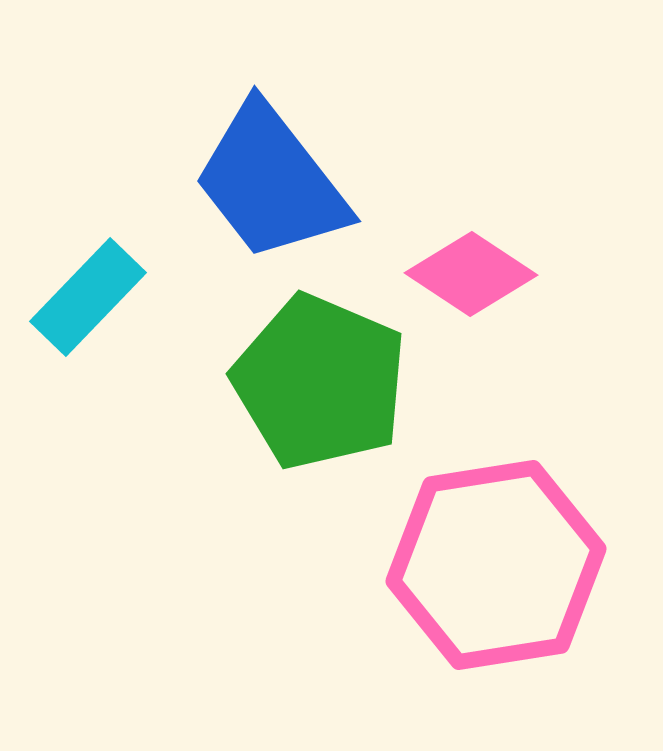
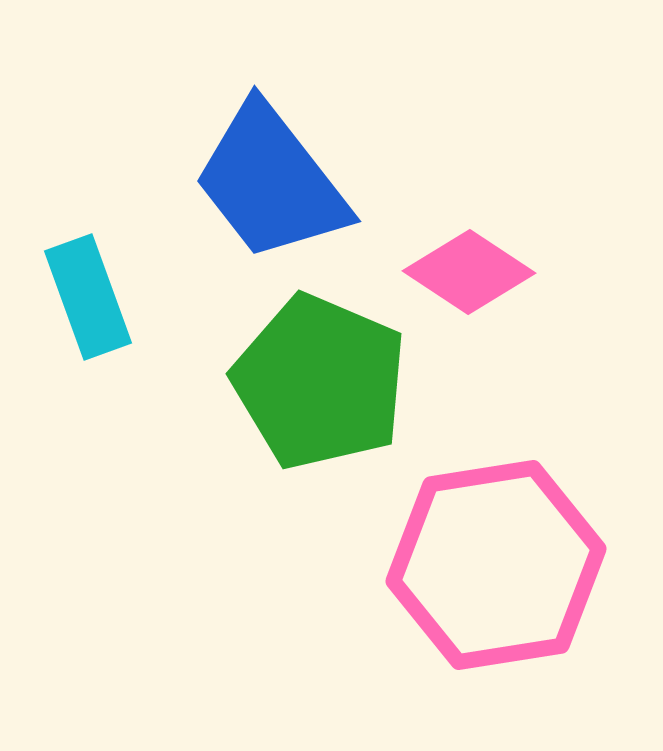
pink diamond: moved 2 px left, 2 px up
cyan rectangle: rotated 64 degrees counterclockwise
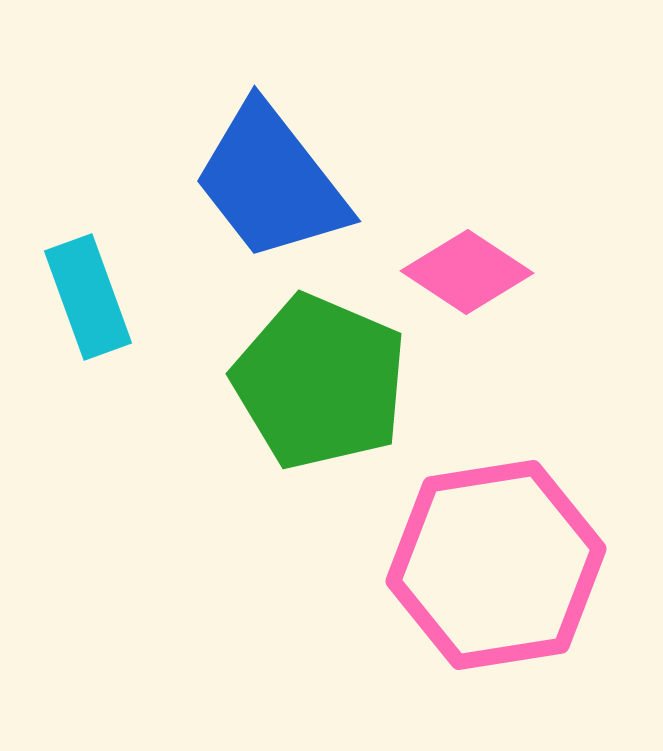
pink diamond: moved 2 px left
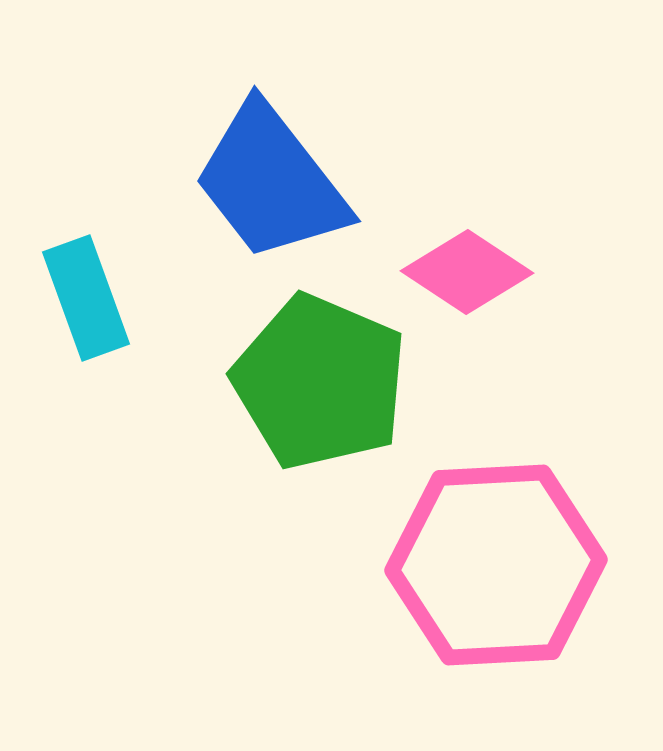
cyan rectangle: moved 2 px left, 1 px down
pink hexagon: rotated 6 degrees clockwise
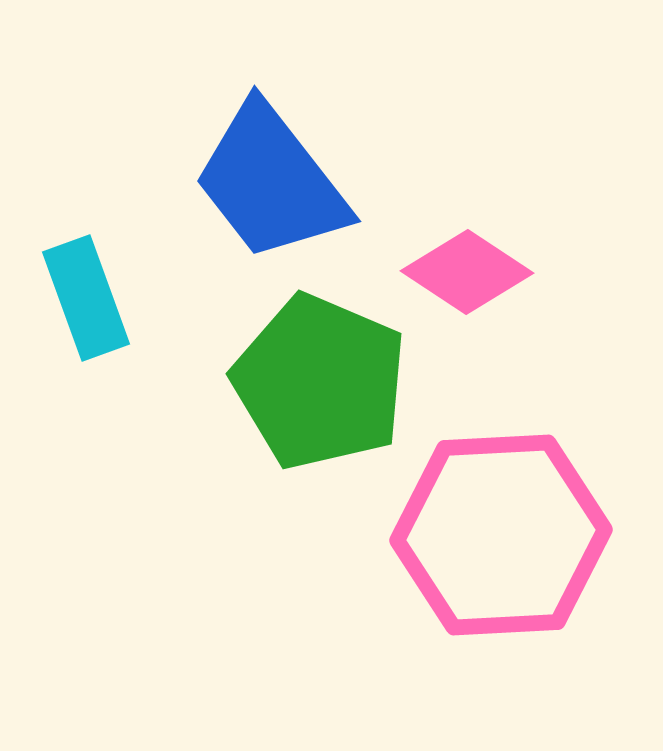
pink hexagon: moved 5 px right, 30 px up
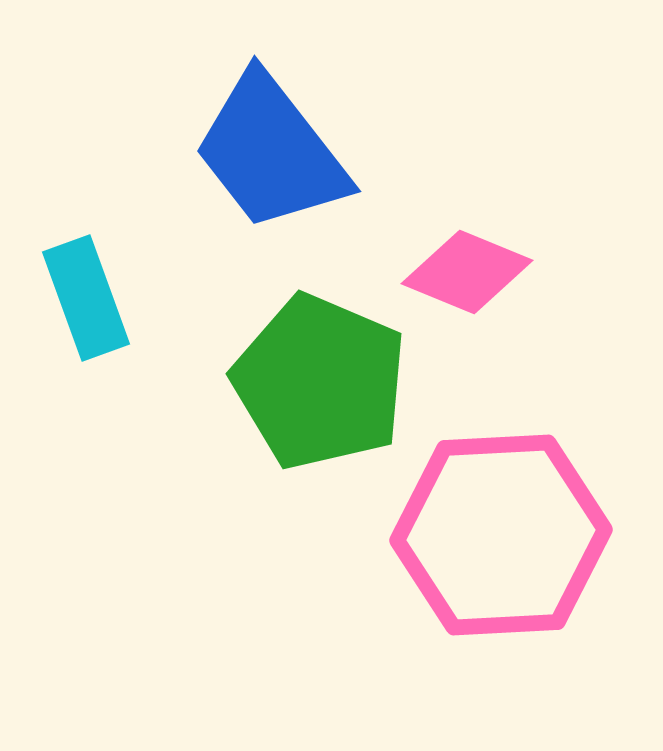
blue trapezoid: moved 30 px up
pink diamond: rotated 11 degrees counterclockwise
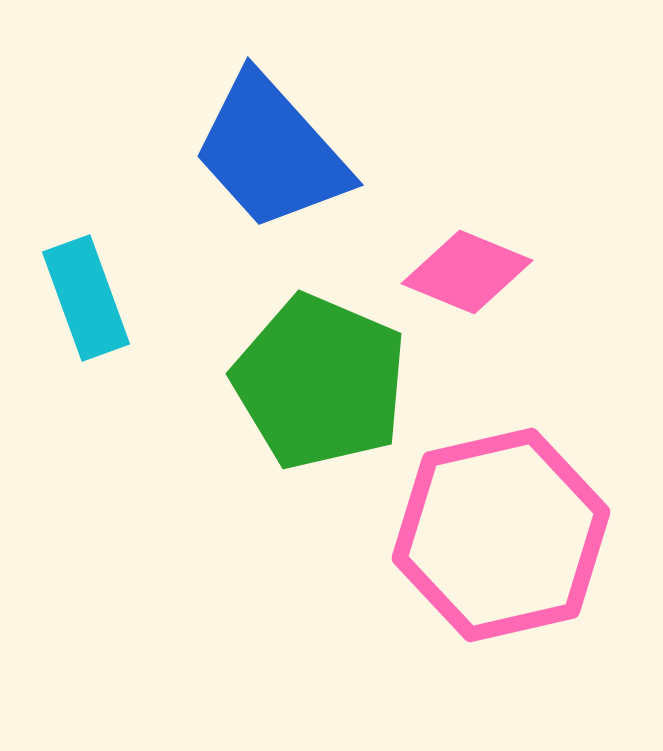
blue trapezoid: rotated 4 degrees counterclockwise
pink hexagon: rotated 10 degrees counterclockwise
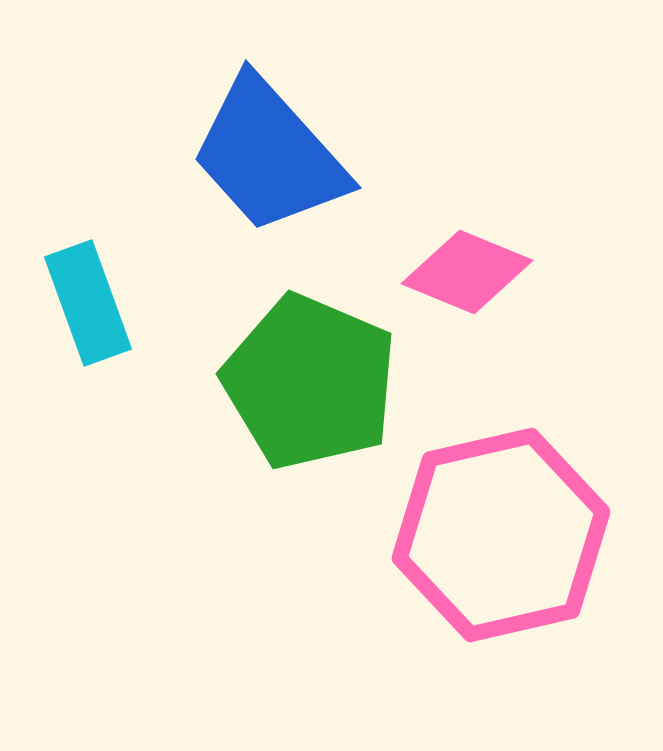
blue trapezoid: moved 2 px left, 3 px down
cyan rectangle: moved 2 px right, 5 px down
green pentagon: moved 10 px left
